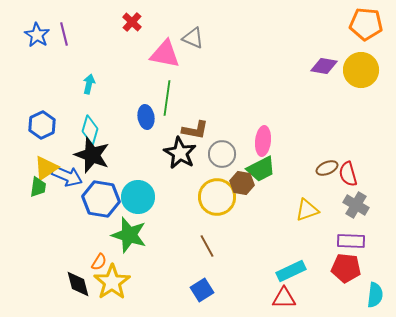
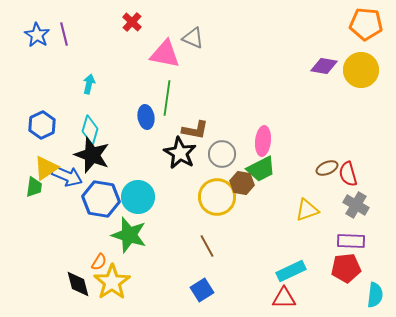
green trapezoid at (38, 187): moved 4 px left
red pentagon at (346, 268): rotated 12 degrees counterclockwise
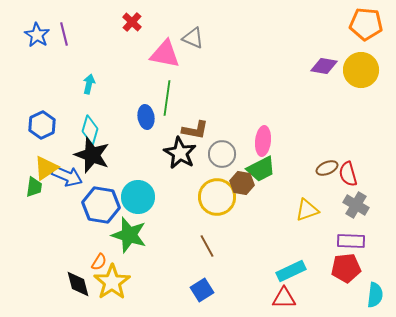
blue hexagon at (101, 199): moved 6 px down
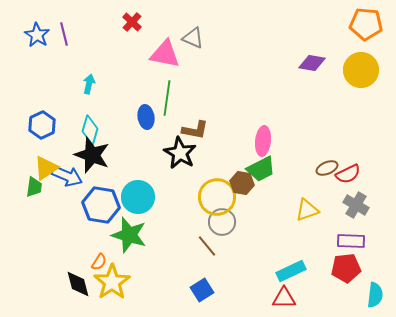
purple diamond at (324, 66): moved 12 px left, 3 px up
gray circle at (222, 154): moved 68 px down
red semicircle at (348, 174): rotated 100 degrees counterclockwise
brown line at (207, 246): rotated 10 degrees counterclockwise
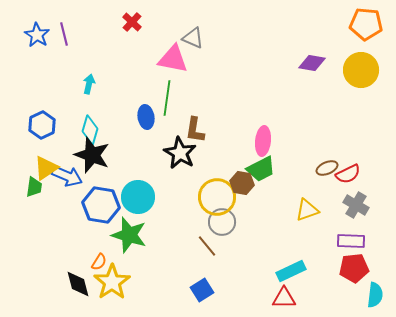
pink triangle at (165, 54): moved 8 px right, 5 px down
brown L-shape at (195, 130): rotated 88 degrees clockwise
red pentagon at (346, 268): moved 8 px right
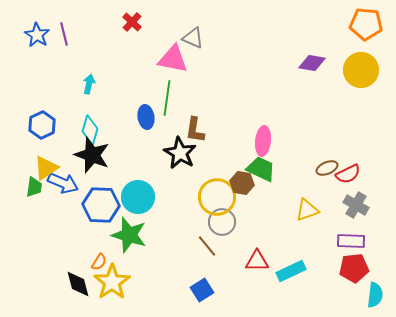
green trapezoid at (261, 169): rotated 128 degrees counterclockwise
blue arrow at (67, 176): moved 4 px left, 7 px down
blue hexagon at (101, 205): rotated 6 degrees counterclockwise
red triangle at (284, 298): moved 27 px left, 37 px up
